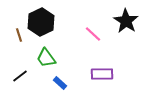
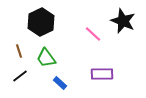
black star: moved 3 px left; rotated 10 degrees counterclockwise
brown line: moved 16 px down
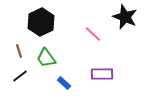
black star: moved 2 px right, 4 px up
blue rectangle: moved 4 px right
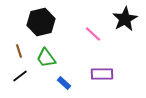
black star: moved 2 px down; rotated 20 degrees clockwise
black hexagon: rotated 12 degrees clockwise
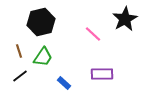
green trapezoid: moved 3 px left, 1 px up; rotated 110 degrees counterclockwise
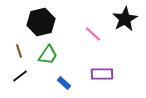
green trapezoid: moved 5 px right, 2 px up
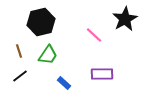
pink line: moved 1 px right, 1 px down
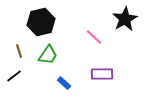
pink line: moved 2 px down
black line: moved 6 px left
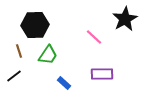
black hexagon: moved 6 px left, 3 px down; rotated 12 degrees clockwise
